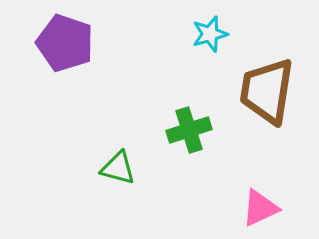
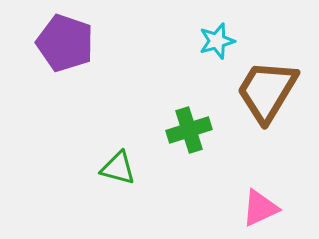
cyan star: moved 7 px right, 7 px down
brown trapezoid: rotated 22 degrees clockwise
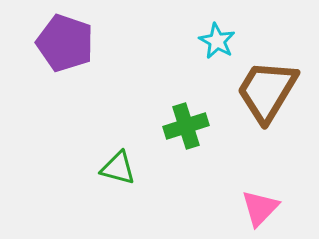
cyan star: rotated 27 degrees counterclockwise
green cross: moved 3 px left, 4 px up
pink triangle: rotated 21 degrees counterclockwise
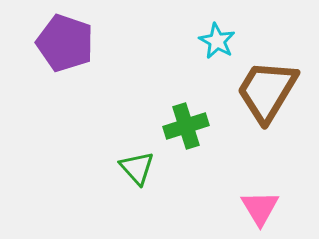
green triangle: moved 19 px right; rotated 33 degrees clockwise
pink triangle: rotated 15 degrees counterclockwise
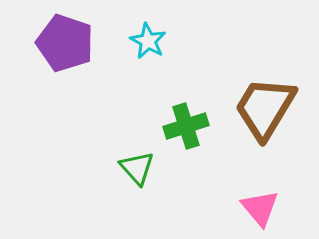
cyan star: moved 69 px left
brown trapezoid: moved 2 px left, 17 px down
pink triangle: rotated 9 degrees counterclockwise
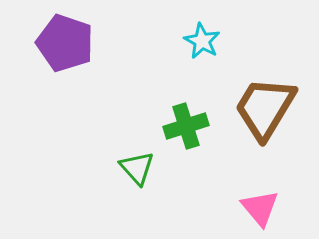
cyan star: moved 54 px right
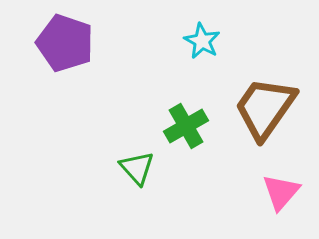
brown trapezoid: rotated 4 degrees clockwise
green cross: rotated 12 degrees counterclockwise
pink triangle: moved 21 px right, 16 px up; rotated 21 degrees clockwise
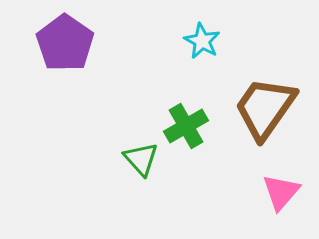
purple pentagon: rotated 16 degrees clockwise
green triangle: moved 4 px right, 9 px up
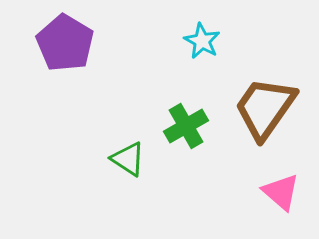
purple pentagon: rotated 4 degrees counterclockwise
green triangle: moved 13 px left; rotated 15 degrees counterclockwise
pink triangle: rotated 30 degrees counterclockwise
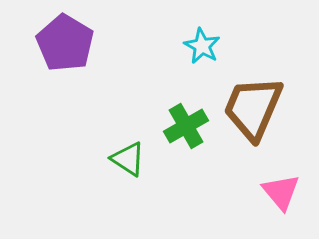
cyan star: moved 5 px down
brown trapezoid: moved 12 px left; rotated 12 degrees counterclockwise
pink triangle: rotated 9 degrees clockwise
